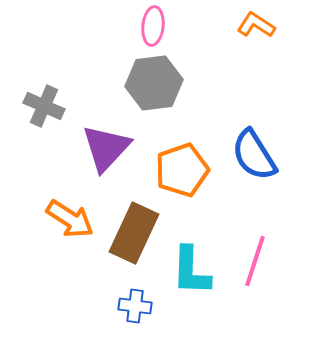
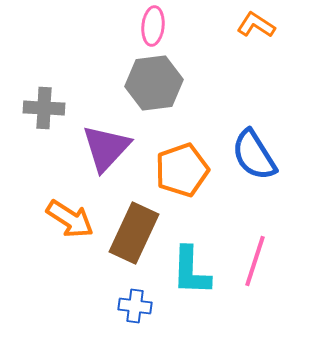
gray cross: moved 2 px down; rotated 21 degrees counterclockwise
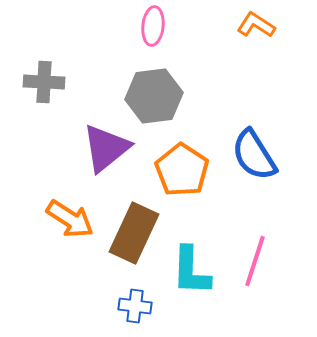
gray hexagon: moved 13 px down
gray cross: moved 26 px up
purple triangle: rotated 8 degrees clockwise
orange pentagon: rotated 20 degrees counterclockwise
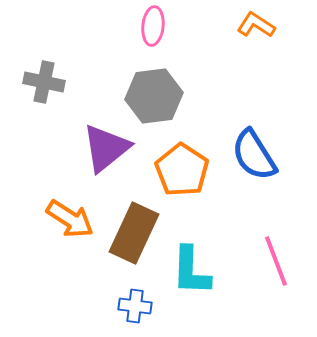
gray cross: rotated 9 degrees clockwise
pink line: moved 21 px right; rotated 39 degrees counterclockwise
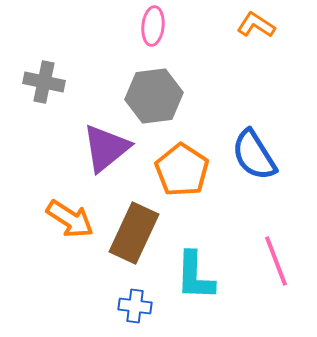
cyan L-shape: moved 4 px right, 5 px down
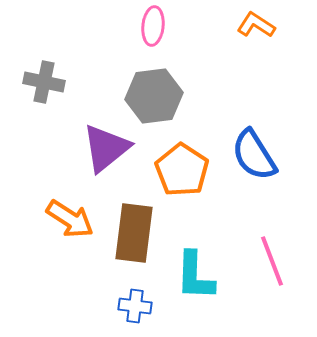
brown rectangle: rotated 18 degrees counterclockwise
pink line: moved 4 px left
